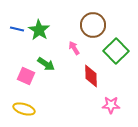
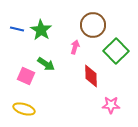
green star: moved 2 px right
pink arrow: moved 1 px right, 1 px up; rotated 48 degrees clockwise
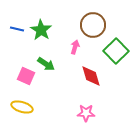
red diamond: rotated 15 degrees counterclockwise
pink star: moved 25 px left, 8 px down
yellow ellipse: moved 2 px left, 2 px up
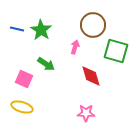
green square: rotated 30 degrees counterclockwise
pink square: moved 2 px left, 3 px down
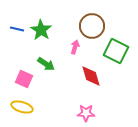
brown circle: moved 1 px left, 1 px down
green square: rotated 10 degrees clockwise
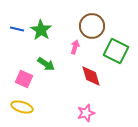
pink star: rotated 18 degrees counterclockwise
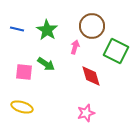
green star: moved 6 px right
pink square: moved 7 px up; rotated 18 degrees counterclockwise
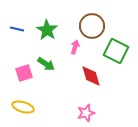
pink square: moved 1 px down; rotated 24 degrees counterclockwise
yellow ellipse: moved 1 px right
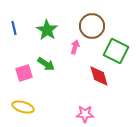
blue line: moved 3 px left, 1 px up; rotated 64 degrees clockwise
red diamond: moved 8 px right
pink star: moved 1 px left, 1 px down; rotated 18 degrees clockwise
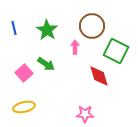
pink arrow: rotated 16 degrees counterclockwise
pink square: rotated 24 degrees counterclockwise
yellow ellipse: moved 1 px right; rotated 30 degrees counterclockwise
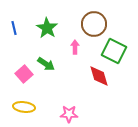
brown circle: moved 2 px right, 2 px up
green star: moved 2 px up
green square: moved 2 px left
pink square: moved 1 px down
yellow ellipse: rotated 20 degrees clockwise
pink star: moved 16 px left
